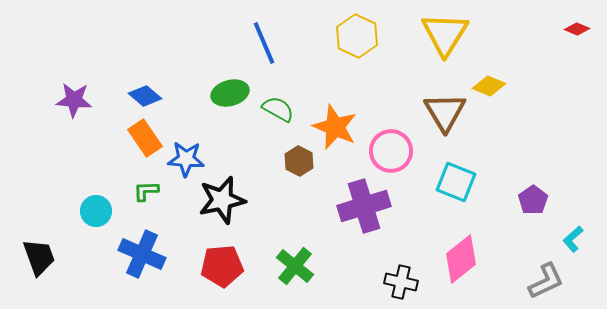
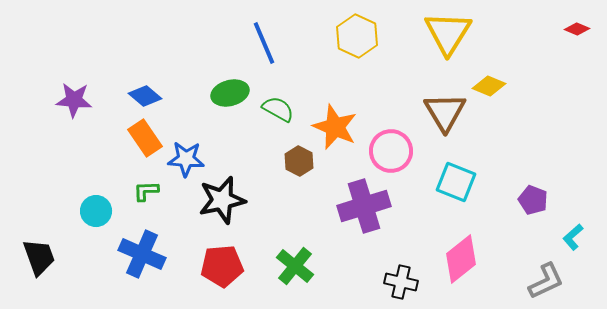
yellow triangle: moved 3 px right, 1 px up
purple pentagon: rotated 16 degrees counterclockwise
cyan L-shape: moved 2 px up
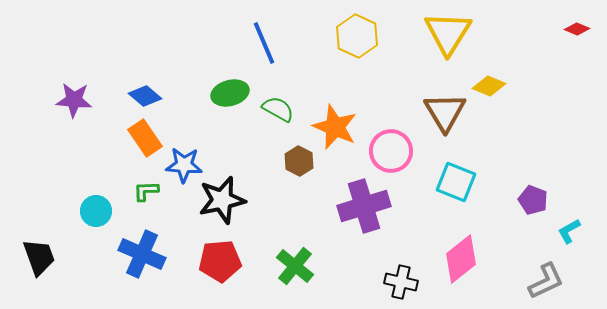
blue star: moved 2 px left, 6 px down
cyan L-shape: moved 4 px left, 6 px up; rotated 12 degrees clockwise
red pentagon: moved 2 px left, 5 px up
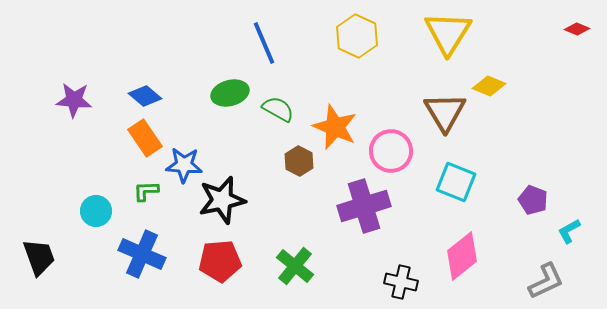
pink diamond: moved 1 px right, 3 px up
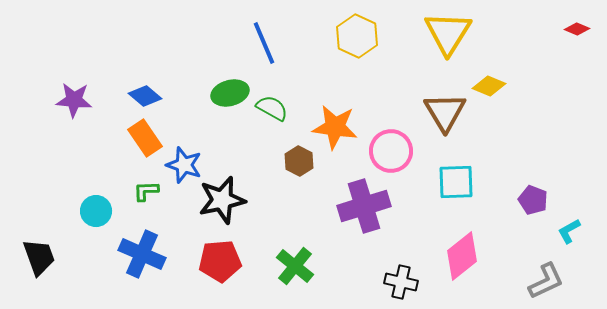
green semicircle: moved 6 px left, 1 px up
orange star: rotated 15 degrees counterclockwise
blue star: rotated 15 degrees clockwise
cyan square: rotated 24 degrees counterclockwise
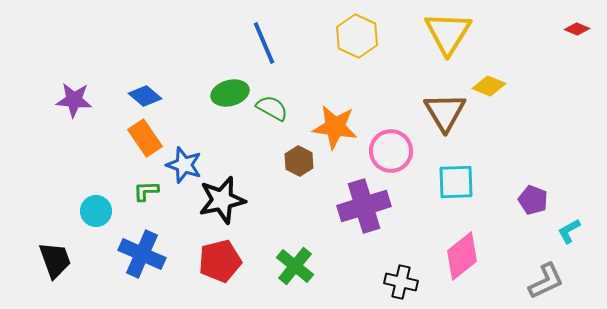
black trapezoid: moved 16 px right, 3 px down
red pentagon: rotated 9 degrees counterclockwise
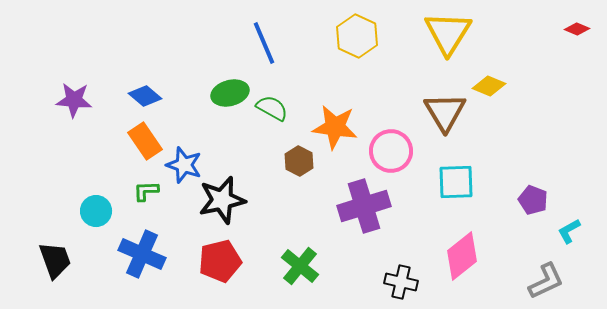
orange rectangle: moved 3 px down
green cross: moved 5 px right
